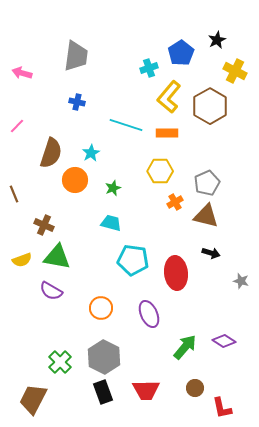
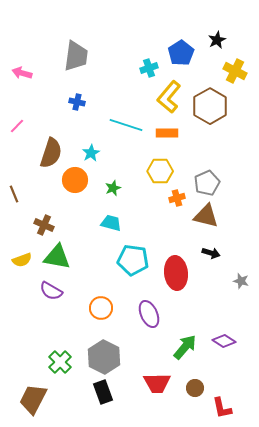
orange cross at (175, 202): moved 2 px right, 4 px up; rotated 14 degrees clockwise
red trapezoid at (146, 390): moved 11 px right, 7 px up
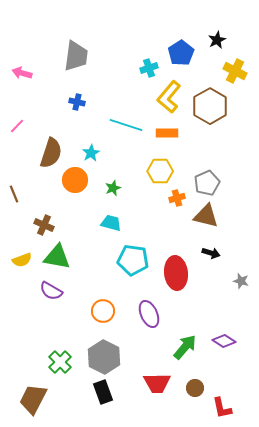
orange circle at (101, 308): moved 2 px right, 3 px down
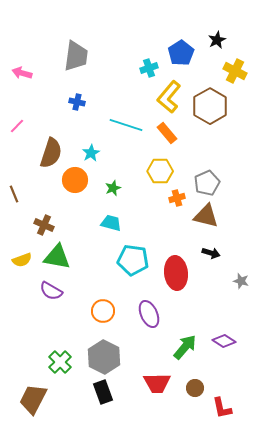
orange rectangle at (167, 133): rotated 50 degrees clockwise
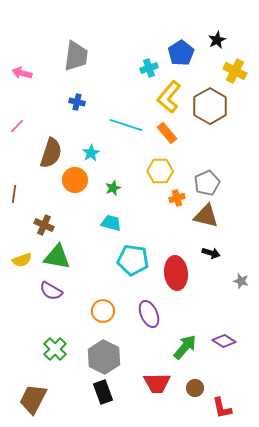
brown line at (14, 194): rotated 30 degrees clockwise
green cross at (60, 362): moved 5 px left, 13 px up
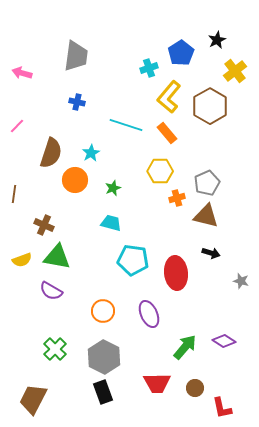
yellow cross at (235, 71): rotated 25 degrees clockwise
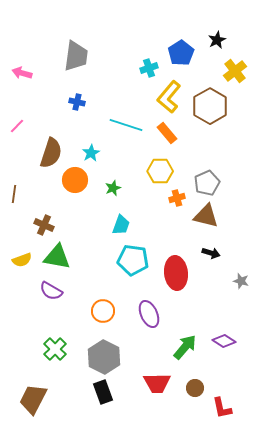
cyan trapezoid at (111, 223): moved 10 px right, 2 px down; rotated 95 degrees clockwise
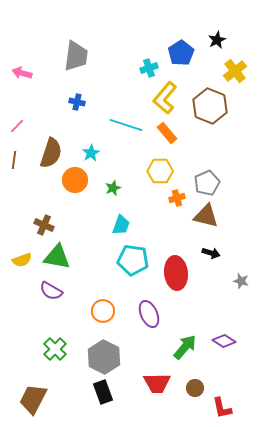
yellow L-shape at (169, 97): moved 4 px left, 1 px down
brown hexagon at (210, 106): rotated 8 degrees counterclockwise
brown line at (14, 194): moved 34 px up
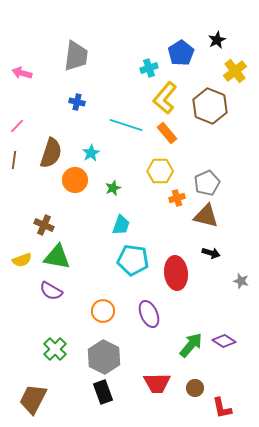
green arrow at (185, 347): moved 6 px right, 2 px up
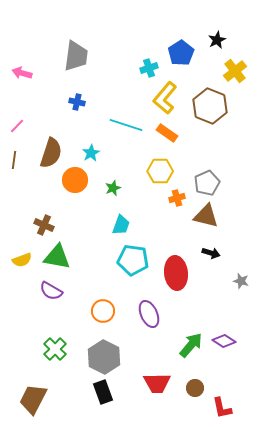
orange rectangle at (167, 133): rotated 15 degrees counterclockwise
